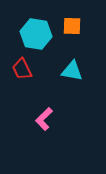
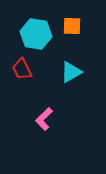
cyan triangle: moved 1 px left, 1 px down; rotated 40 degrees counterclockwise
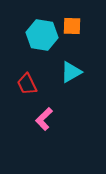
cyan hexagon: moved 6 px right, 1 px down
red trapezoid: moved 5 px right, 15 px down
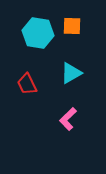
cyan hexagon: moved 4 px left, 2 px up
cyan triangle: moved 1 px down
pink L-shape: moved 24 px right
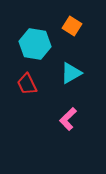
orange square: rotated 30 degrees clockwise
cyan hexagon: moved 3 px left, 11 px down
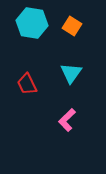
cyan hexagon: moved 3 px left, 21 px up
cyan triangle: rotated 25 degrees counterclockwise
pink L-shape: moved 1 px left, 1 px down
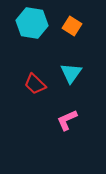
red trapezoid: moved 8 px right; rotated 20 degrees counterclockwise
pink L-shape: rotated 20 degrees clockwise
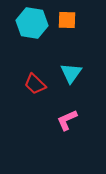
orange square: moved 5 px left, 6 px up; rotated 30 degrees counterclockwise
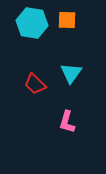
pink L-shape: moved 2 px down; rotated 50 degrees counterclockwise
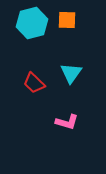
cyan hexagon: rotated 24 degrees counterclockwise
red trapezoid: moved 1 px left, 1 px up
pink L-shape: rotated 90 degrees counterclockwise
